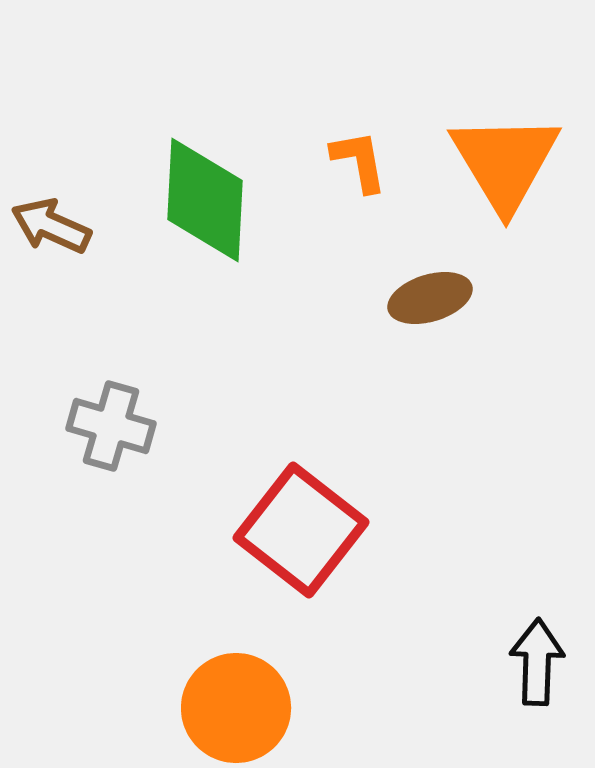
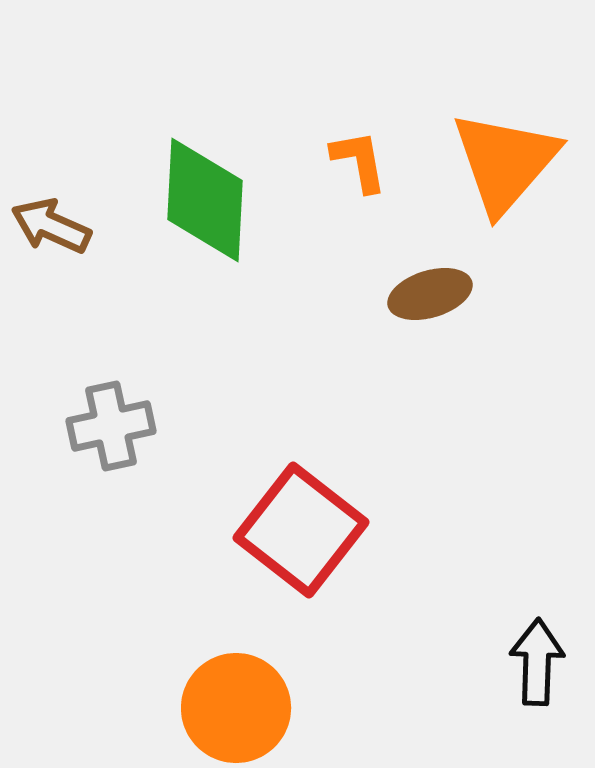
orange triangle: rotated 12 degrees clockwise
brown ellipse: moved 4 px up
gray cross: rotated 28 degrees counterclockwise
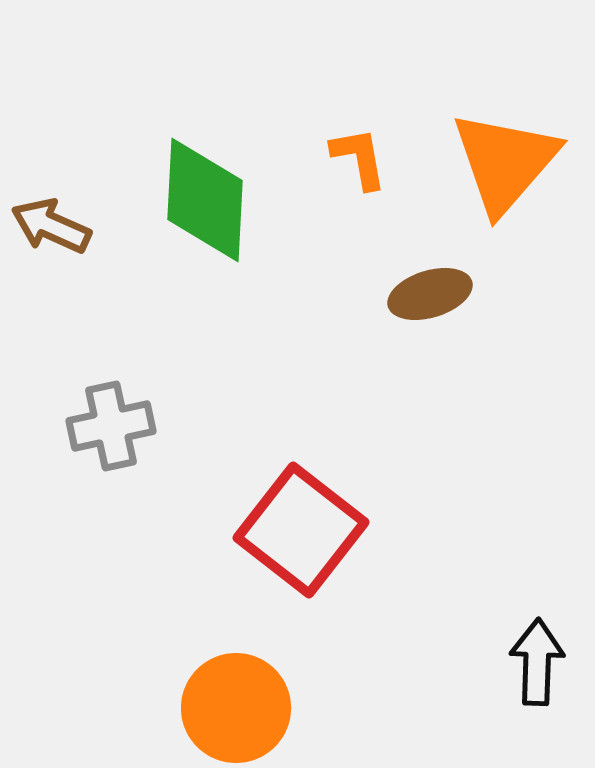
orange L-shape: moved 3 px up
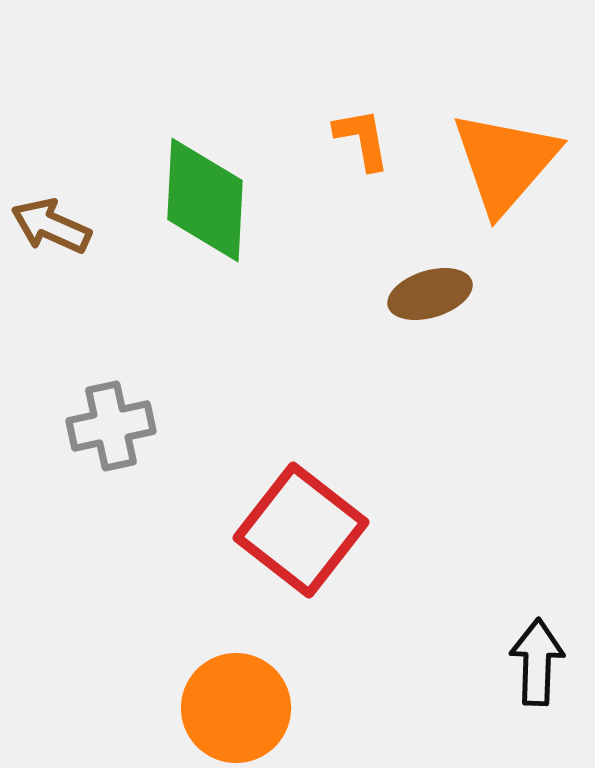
orange L-shape: moved 3 px right, 19 px up
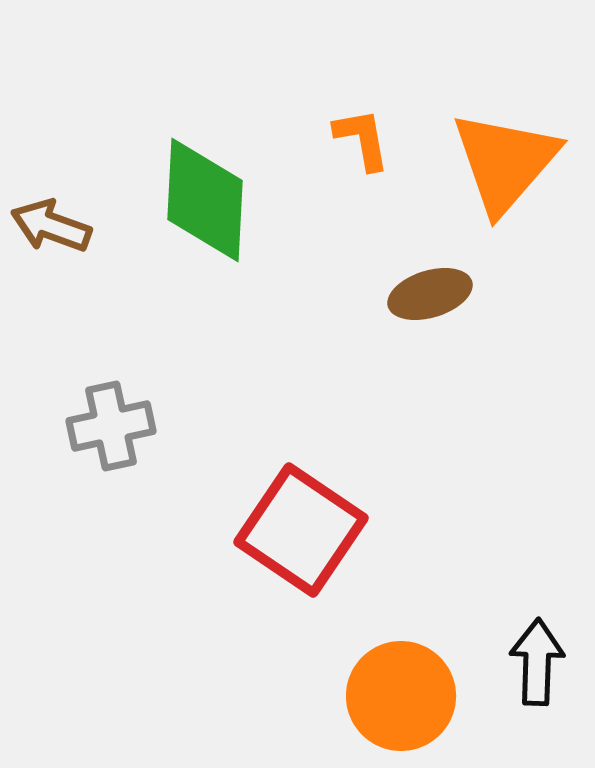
brown arrow: rotated 4 degrees counterclockwise
red square: rotated 4 degrees counterclockwise
orange circle: moved 165 px right, 12 px up
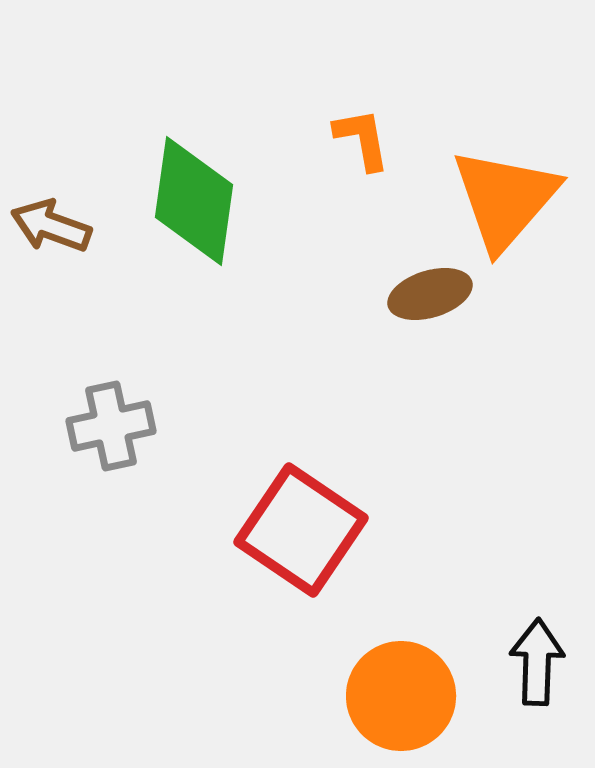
orange triangle: moved 37 px down
green diamond: moved 11 px left, 1 px down; rotated 5 degrees clockwise
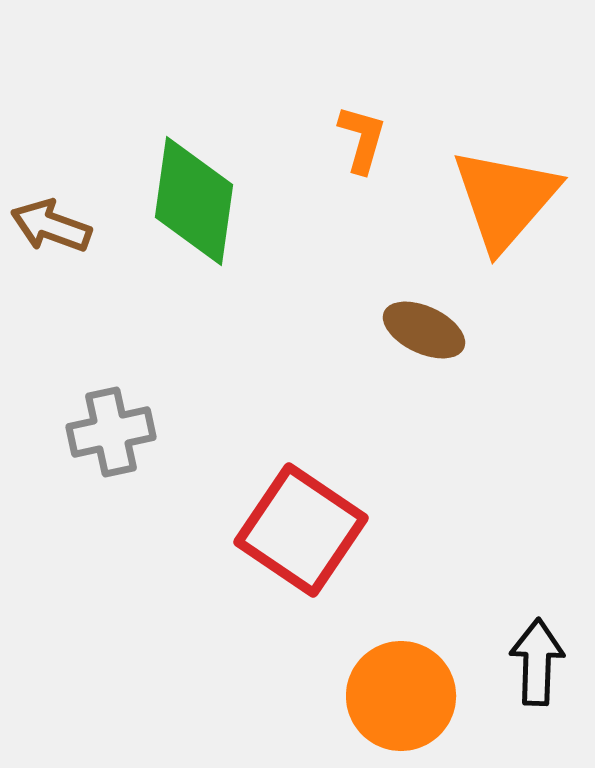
orange L-shape: rotated 26 degrees clockwise
brown ellipse: moved 6 px left, 36 px down; rotated 42 degrees clockwise
gray cross: moved 6 px down
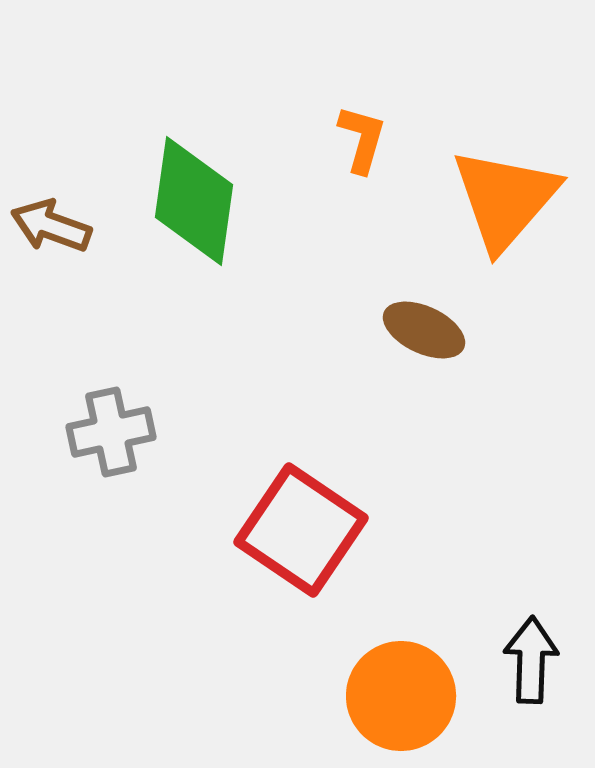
black arrow: moved 6 px left, 2 px up
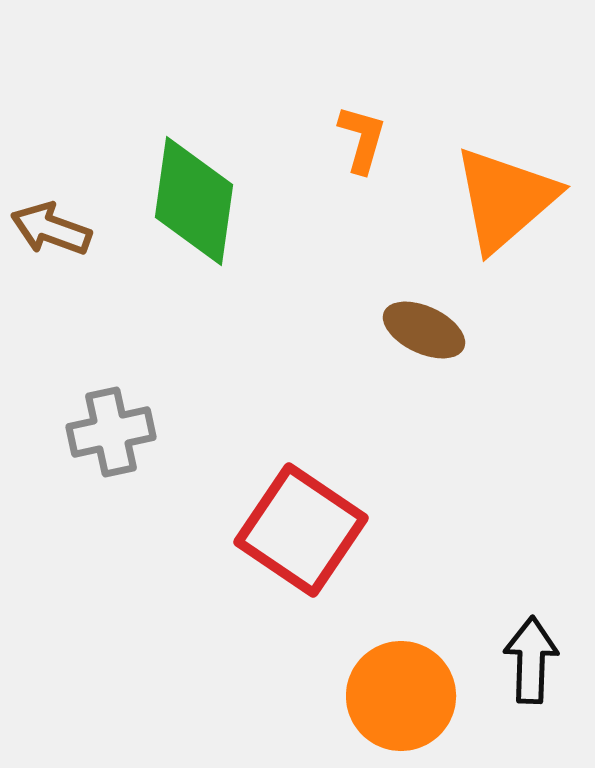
orange triangle: rotated 8 degrees clockwise
brown arrow: moved 3 px down
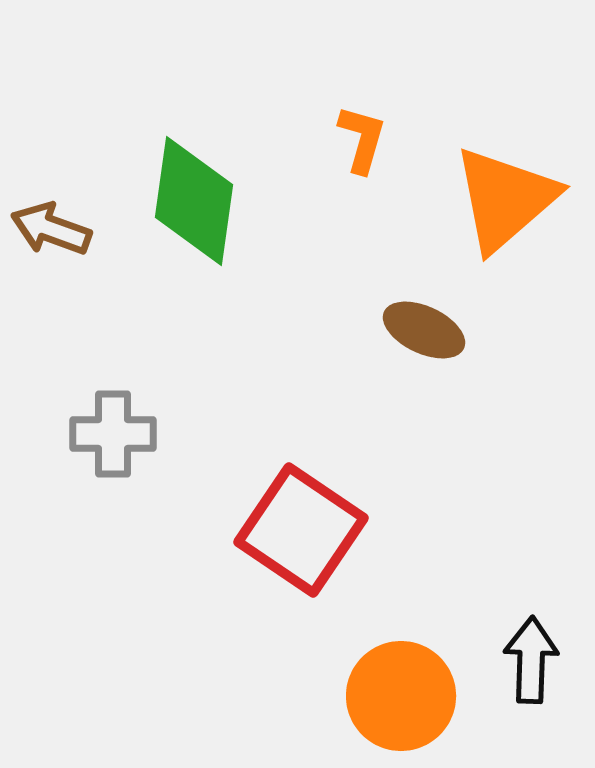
gray cross: moved 2 px right, 2 px down; rotated 12 degrees clockwise
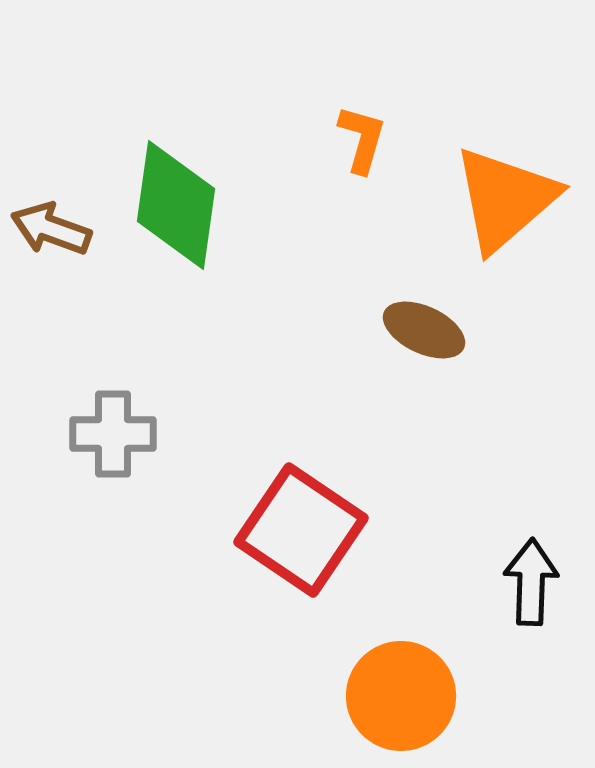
green diamond: moved 18 px left, 4 px down
black arrow: moved 78 px up
